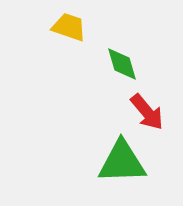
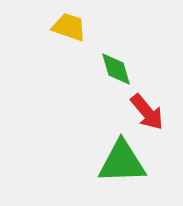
green diamond: moved 6 px left, 5 px down
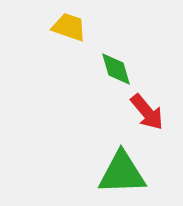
green triangle: moved 11 px down
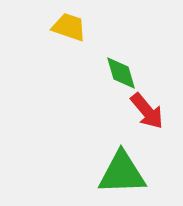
green diamond: moved 5 px right, 4 px down
red arrow: moved 1 px up
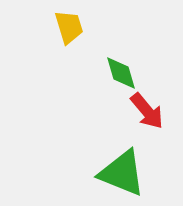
yellow trapezoid: rotated 54 degrees clockwise
green triangle: rotated 24 degrees clockwise
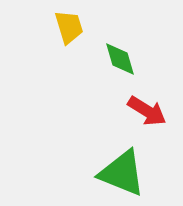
green diamond: moved 1 px left, 14 px up
red arrow: rotated 18 degrees counterclockwise
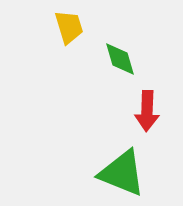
red arrow: rotated 60 degrees clockwise
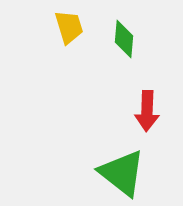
green diamond: moved 4 px right, 20 px up; rotated 21 degrees clockwise
green triangle: rotated 16 degrees clockwise
